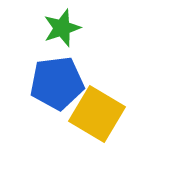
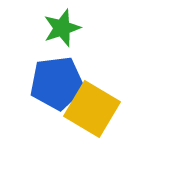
yellow square: moved 5 px left, 5 px up
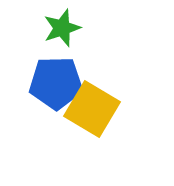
blue pentagon: moved 1 px left; rotated 6 degrees clockwise
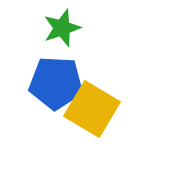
blue pentagon: rotated 4 degrees clockwise
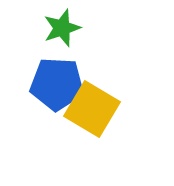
blue pentagon: moved 1 px right, 1 px down
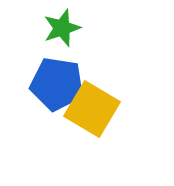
blue pentagon: rotated 6 degrees clockwise
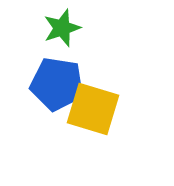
yellow square: moved 1 px right; rotated 14 degrees counterclockwise
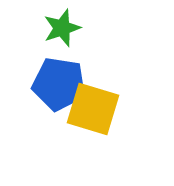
blue pentagon: moved 2 px right
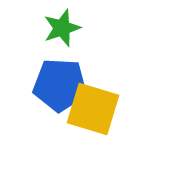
blue pentagon: moved 1 px right, 1 px down; rotated 6 degrees counterclockwise
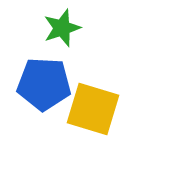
blue pentagon: moved 16 px left, 1 px up
